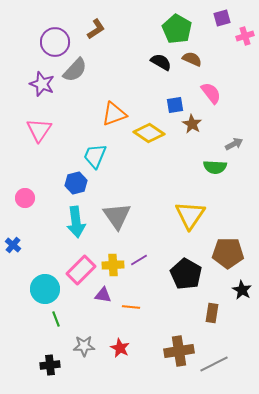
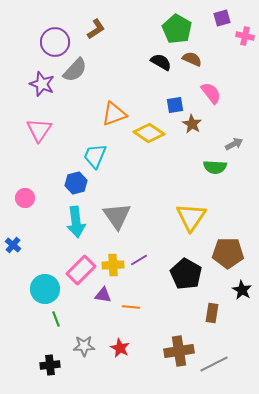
pink cross: rotated 30 degrees clockwise
yellow triangle: moved 1 px right, 2 px down
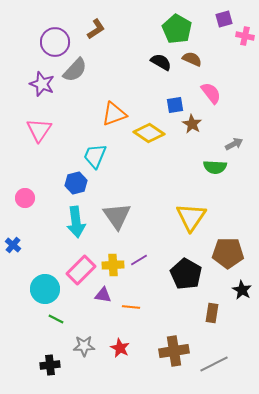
purple square: moved 2 px right, 1 px down
green line: rotated 42 degrees counterclockwise
brown cross: moved 5 px left
